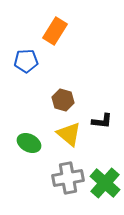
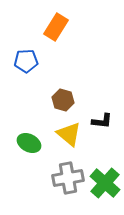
orange rectangle: moved 1 px right, 4 px up
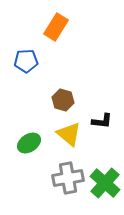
green ellipse: rotated 60 degrees counterclockwise
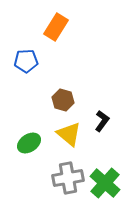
black L-shape: rotated 60 degrees counterclockwise
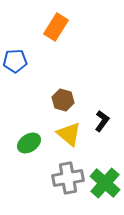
blue pentagon: moved 11 px left
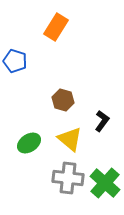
blue pentagon: rotated 20 degrees clockwise
yellow triangle: moved 1 px right, 5 px down
gray cross: rotated 16 degrees clockwise
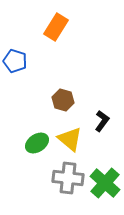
green ellipse: moved 8 px right
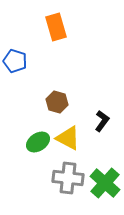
orange rectangle: rotated 48 degrees counterclockwise
brown hexagon: moved 6 px left, 2 px down
yellow triangle: moved 2 px left, 1 px up; rotated 12 degrees counterclockwise
green ellipse: moved 1 px right, 1 px up
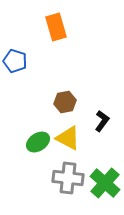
brown hexagon: moved 8 px right; rotated 25 degrees counterclockwise
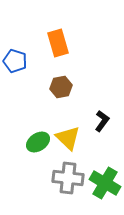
orange rectangle: moved 2 px right, 16 px down
brown hexagon: moved 4 px left, 15 px up
yellow triangle: rotated 16 degrees clockwise
green cross: rotated 12 degrees counterclockwise
